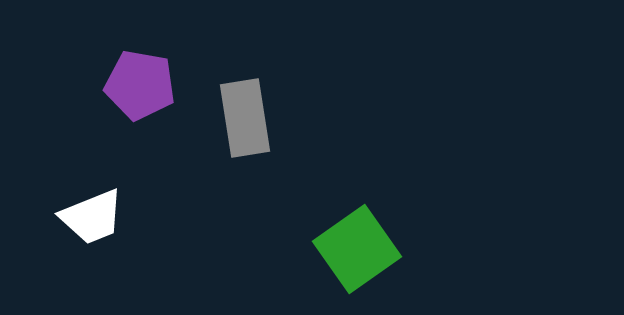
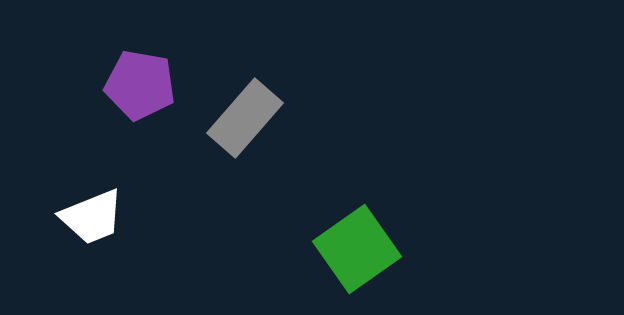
gray rectangle: rotated 50 degrees clockwise
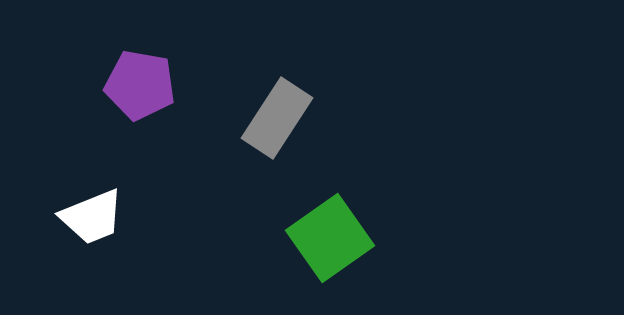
gray rectangle: moved 32 px right; rotated 8 degrees counterclockwise
green square: moved 27 px left, 11 px up
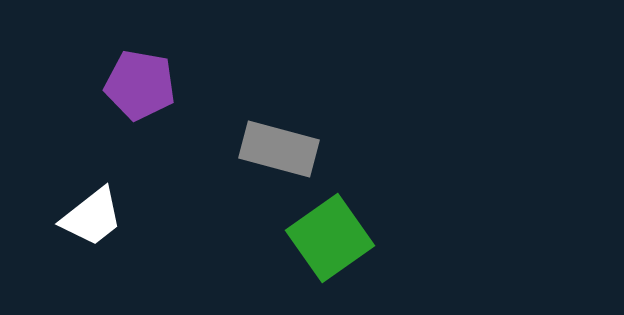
gray rectangle: moved 2 px right, 31 px down; rotated 72 degrees clockwise
white trapezoid: rotated 16 degrees counterclockwise
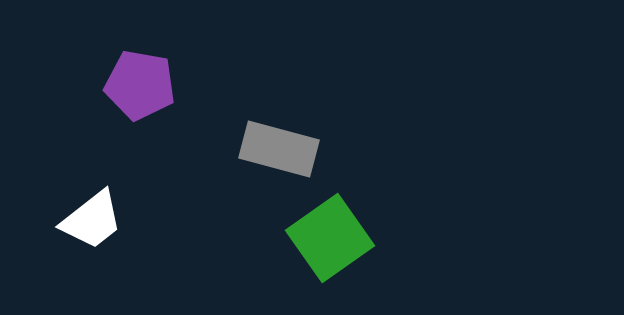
white trapezoid: moved 3 px down
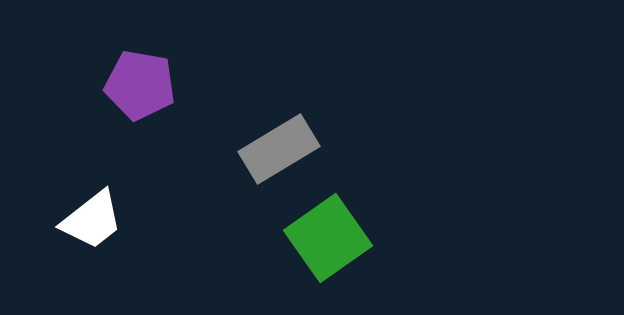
gray rectangle: rotated 46 degrees counterclockwise
green square: moved 2 px left
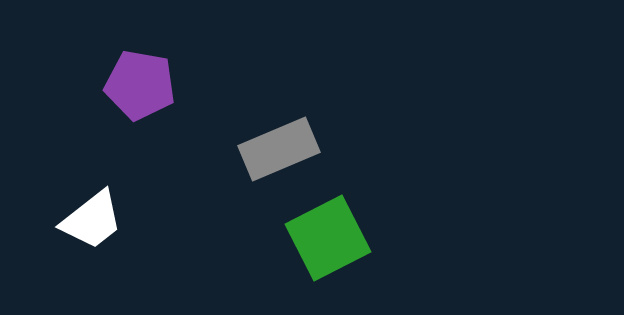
gray rectangle: rotated 8 degrees clockwise
green square: rotated 8 degrees clockwise
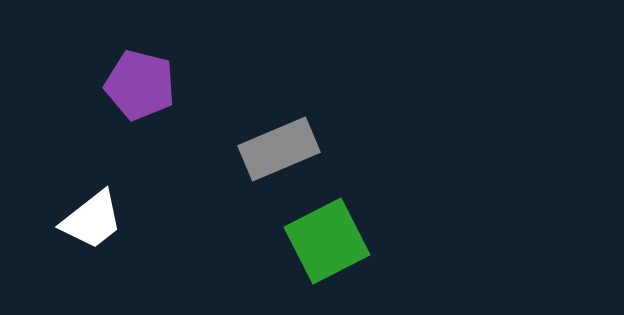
purple pentagon: rotated 4 degrees clockwise
green square: moved 1 px left, 3 px down
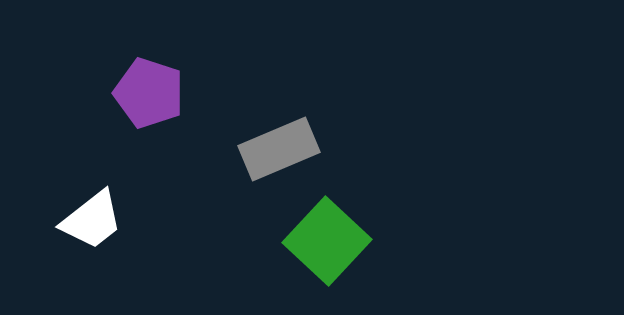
purple pentagon: moved 9 px right, 8 px down; rotated 4 degrees clockwise
green square: rotated 20 degrees counterclockwise
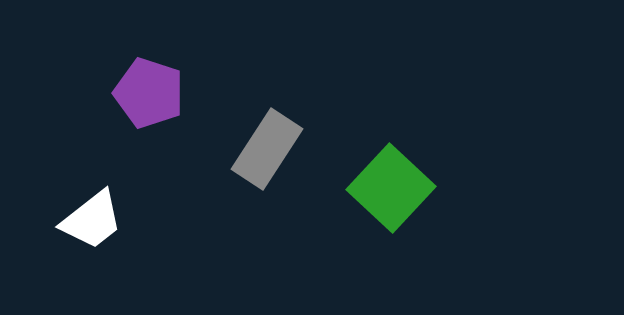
gray rectangle: moved 12 px left; rotated 34 degrees counterclockwise
green square: moved 64 px right, 53 px up
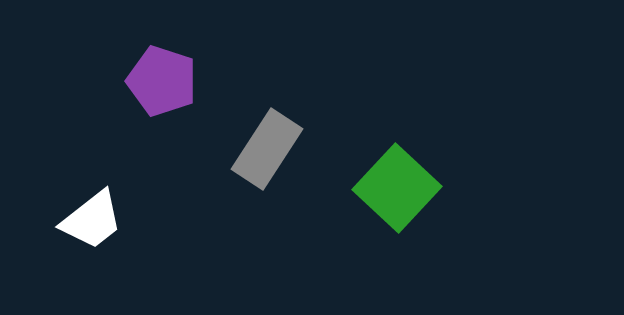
purple pentagon: moved 13 px right, 12 px up
green square: moved 6 px right
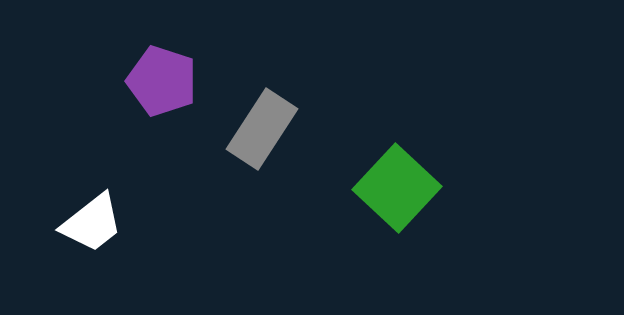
gray rectangle: moved 5 px left, 20 px up
white trapezoid: moved 3 px down
